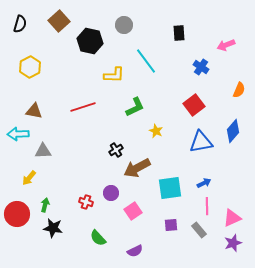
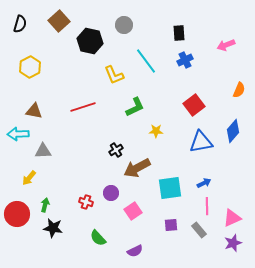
blue cross: moved 16 px left, 7 px up; rotated 28 degrees clockwise
yellow L-shape: rotated 65 degrees clockwise
yellow star: rotated 24 degrees counterclockwise
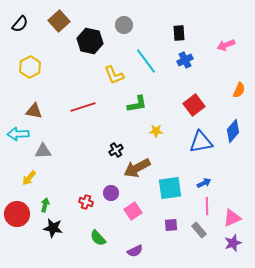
black semicircle: rotated 24 degrees clockwise
green L-shape: moved 2 px right, 3 px up; rotated 15 degrees clockwise
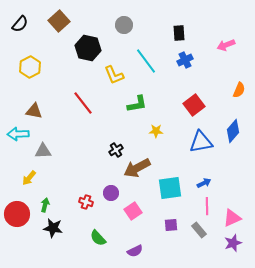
black hexagon: moved 2 px left, 7 px down
red line: moved 4 px up; rotated 70 degrees clockwise
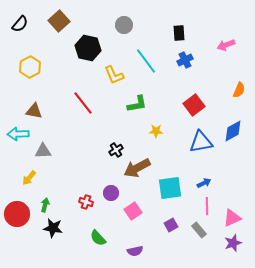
blue diamond: rotated 20 degrees clockwise
purple square: rotated 24 degrees counterclockwise
purple semicircle: rotated 14 degrees clockwise
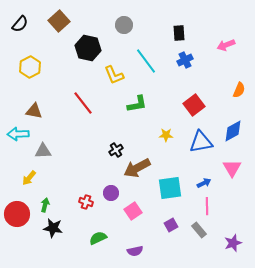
yellow star: moved 10 px right, 4 px down
pink triangle: moved 50 px up; rotated 36 degrees counterclockwise
green semicircle: rotated 108 degrees clockwise
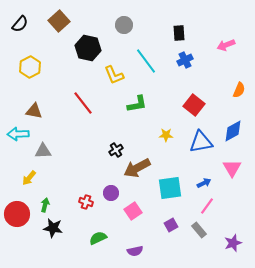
red square: rotated 15 degrees counterclockwise
pink line: rotated 36 degrees clockwise
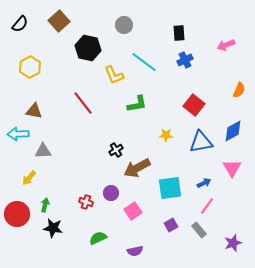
cyan line: moved 2 px left, 1 px down; rotated 16 degrees counterclockwise
